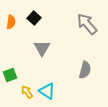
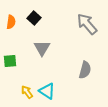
green square: moved 14 px up; rotated 16 degrees clockwise
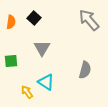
gray arrow: moved 2 px right, 4 px up
green square: moved 1 px right
cyan triangle: moved 1 px left, 9 px up
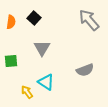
gray semicircle: rotated 54 degrees clockwise
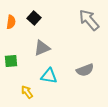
gray triangle: rotated 36 degrees clockwise
cyan triangle: moved 3 px right, 6 px up; rotated 24 degrees counterclockwise
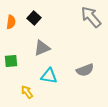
gray arrow: moved 2 px right, 3 px up
